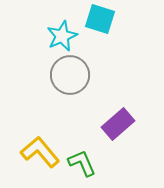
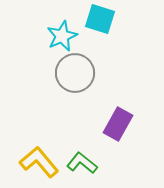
gray circle: moved 5 px right, 2 px up
purple rectangle: rotated 20 degrees counterclockwise
yellow L-shape: moved 1 px left, 10 px down
green L-shape: rotated 28 degrees counterclockwise
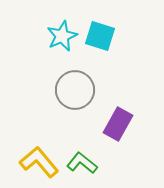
cyan square: moved 17 px down
gray circle: moved 17 px down
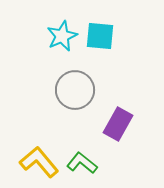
cyan square: rotated 12 degrees counterclockwise
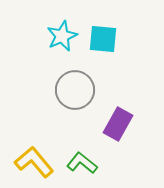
cyan square: moved 3 px right, 3 px down
yellow L-shape: moved 5 px left
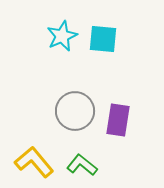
gray circle: moved 21 px down
purple rectangle: moved 4 px up; rotated 20 degrees counterclockwise
green L-shape: moved 2 px down
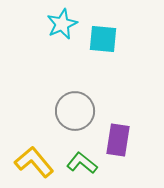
cyan star: moved 12 px up
purple rectangle: moved 20 px down
green L-shape: moved 2 px up
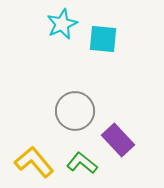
purple rectangle: rotated 52 degrees counterclockwise
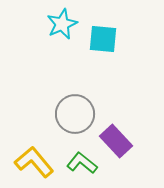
gray circle: moved 3 px down
purple rectangle: moved 2 px left, 1 px down
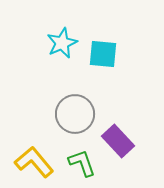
cyan star: moved 19 px down
cyan square: moved 15 px down
purple rectangle: moved 2 px right
green L-shape: rotated 32 degrees clockwise
